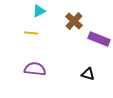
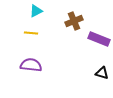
cyan triangle: moved 3 px left
brown cross: rotated 24 degrees clockwise
purple semicircle: moved 4 px left, 4 px up
black triangle: moved 14 px right, 1 px up
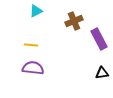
yellow line: moved 12 px down
purple rectangle: rotated 40 degrees clockwise
purple semicircle: moved 2 px right, 3 px down
black triangle: rotated 24 degrees counterclockwise
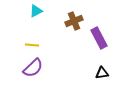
purple rectangle: moved 1 px up
yellow line: moved 1 px right
purple semicircle: rotated 130 degrees clockwise
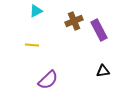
purple rectangle: moved 8 px up
purple semicircle: moved 15 px right, 12 px down
black triangle: moved 1 px right, 2 px up
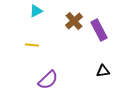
brown cross: rotated 18 degrees counterclockwise
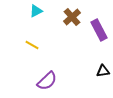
brown cross: moved 2 px left, 4 px up
yellow line: rotated 24 degrees clockwise
purple semicircle: moved 1 px left, 1 px down
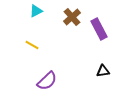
purple rectangle: moved 1 px up
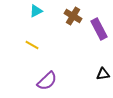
brown cross: moved 1 px right, 1 px up; rotated 18 degrees counterclockwise
black triangle: moved 3 px down
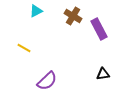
yellow line: moved 8 px left, 3 px down
